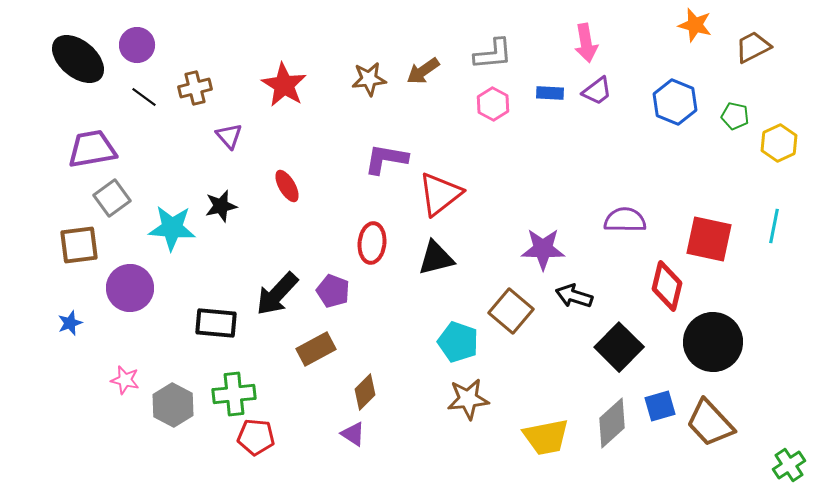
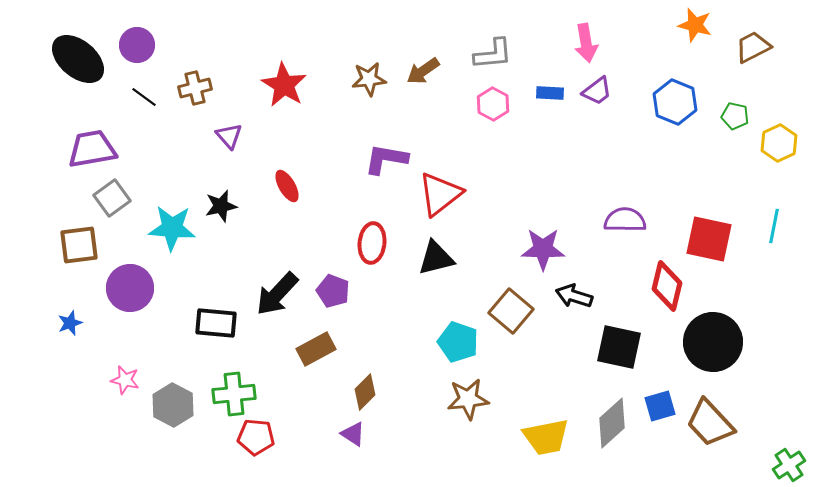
black square at (619, 347): rotated 33 degrees counterclockwise
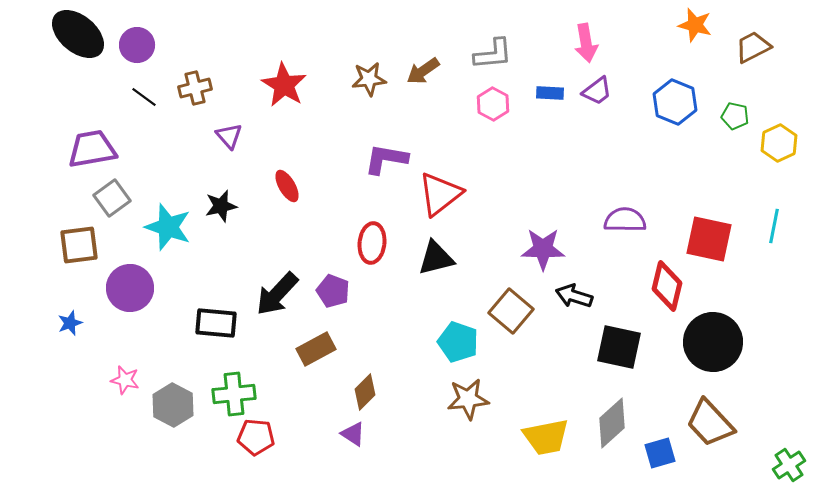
black ellipse at (78, 59): moved 25 px up
cyan star at (172, 228): moved 4 px left, 1 px up; rotated 15 degrees clockwise
blue square at (660, 406): moved 47 px down
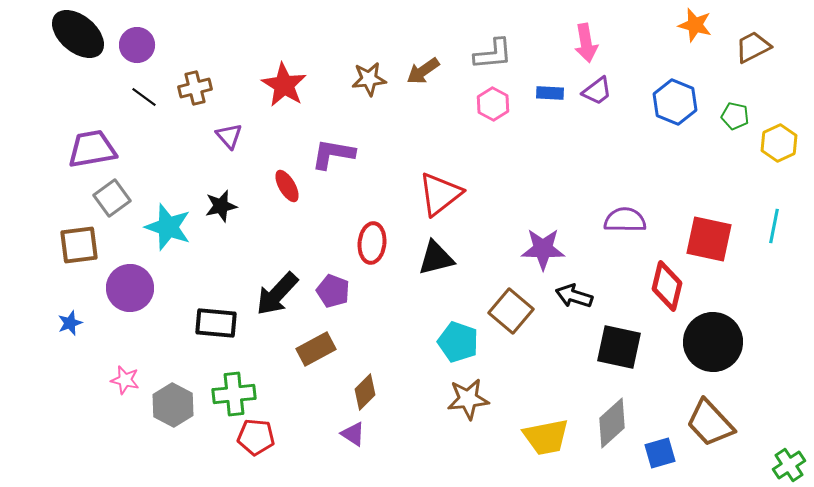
purple L-shape at (386, 159): moved 53 px left, 5 px up
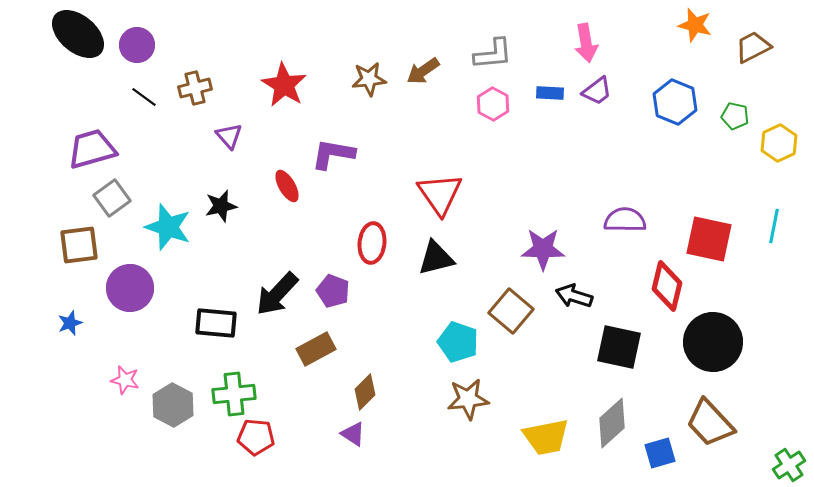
purple trapezoid at (92, 149): rotated 6 degrees counterclockwise
red triangle at (440, 194): rotated 27 degrees counterclockwise
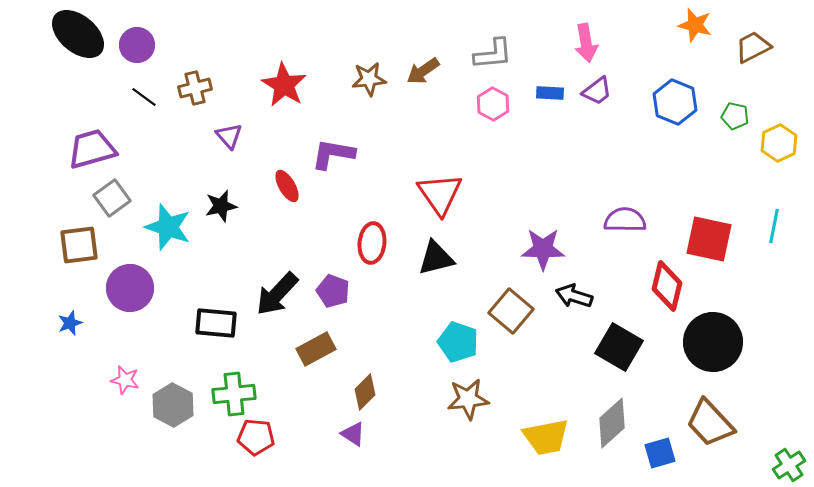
black square at (619, 347): rotated 18 degrees clockwise
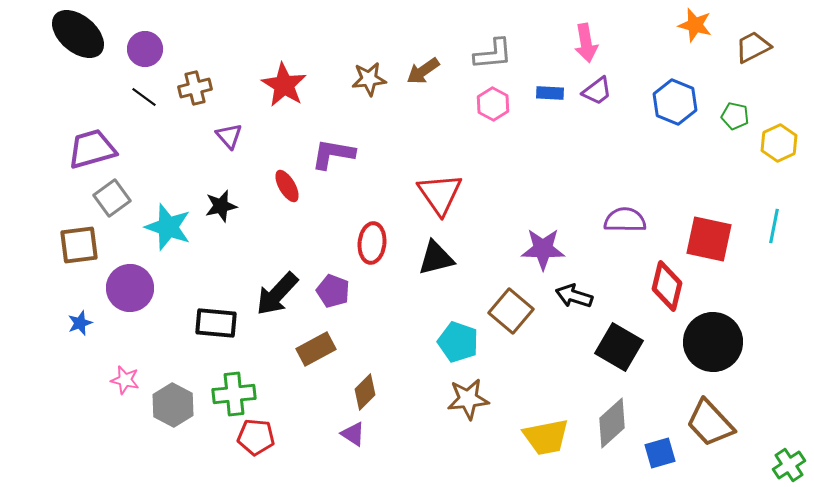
purple circle at (137, 45): moved 8 px right, 4 px down
blue star at (70, 323): moved 10 px right
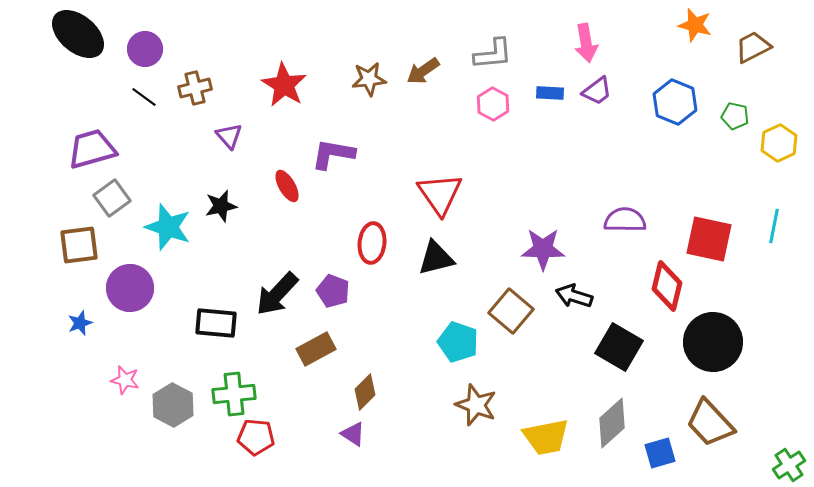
brown star at (468, 399): moved 8 px right, 6 px down; rotated 27 degrees clockwise
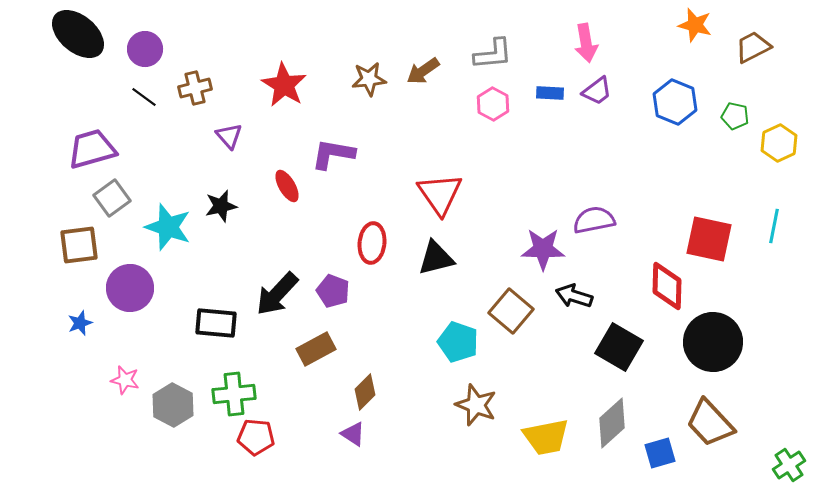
purple semicircle at (625, 220): moved 31 px left; rotated 12 degrees counterclockwise
red diamond at (667, 286): rotated 12 degrees counterclockwise
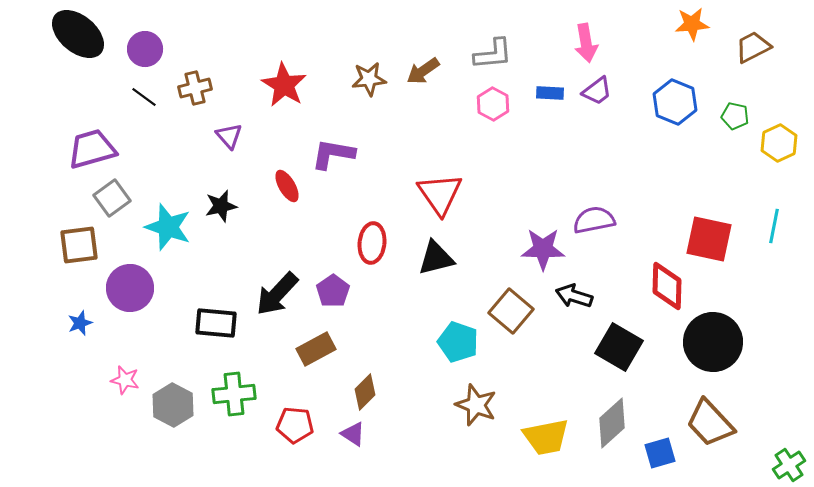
orange star at (695, 25): moved 3 px left, 1 px up; rotated 20 degrees counterclockwise
purple pentagon at (333, 291): rotated 16 degrees clockwise
red pentagon at (256, 437): moved 39 px right, 12 px up
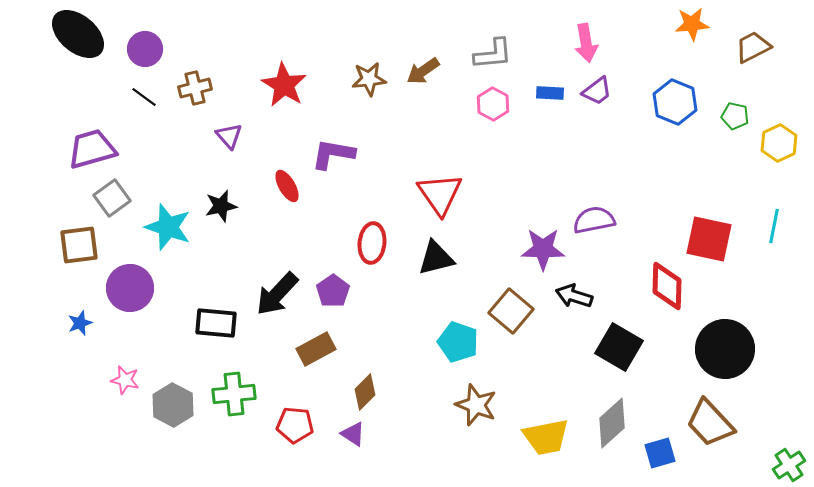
black circle at (713, 342): moved 12 px right, 7 px down
